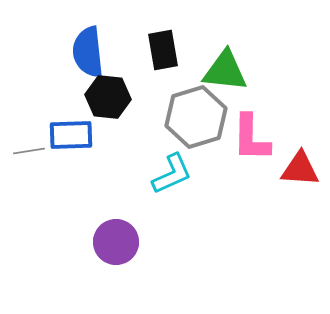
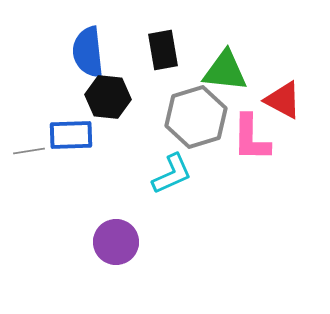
red triangle: moved 17 px left, 69 px up; rotated 24 degrees clockwise
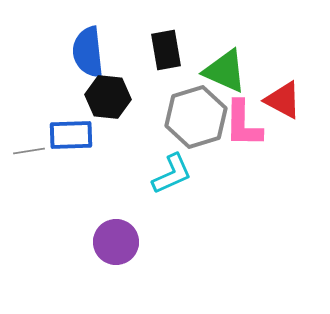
black rectangle: moved 3 px right
green triangle: rotated 18 degrees clockwise
pink L-shape: moved 8 px left, 14 px up
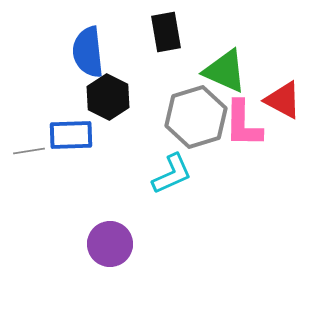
black rectangle: moved 18 px up
black hexagon: rotated 21 degrees clockwise
purple circle: moved 6 px left, 2 px down
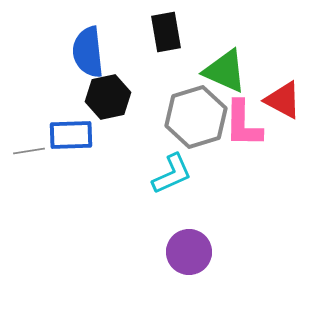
black hexagon: rotated 21 degrees clockwise
purple circle: moved 79 px right, 8 px down
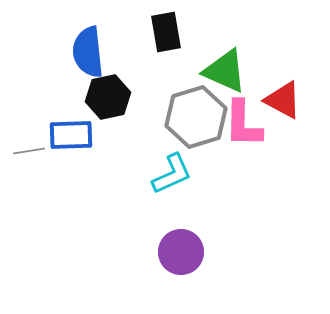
purple circle: moved 8 px left
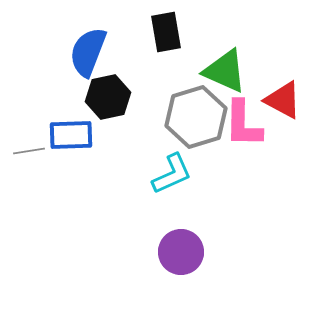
blue semicircle: rotated 27 degrees clockwise
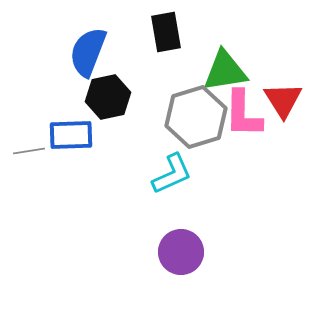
green triangle: rotated 33 degrees counterclockwise
red triangle: rotated 30 degrees clockwise
pink L-shape: moved 10 px up
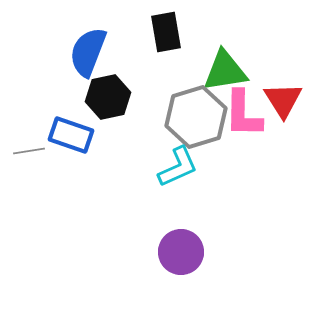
blue rectangle: rotated 21 degrees clockwise
cyan L-shape: moved 6 px right, 7 px up
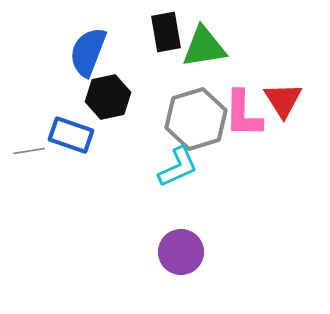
green triangle: moved 21 px left, 24 px up
gray hexagon: moved 2 px down
